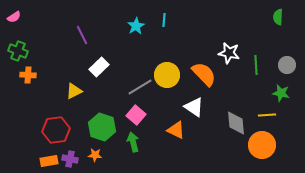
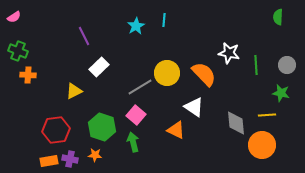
purple line: moved 2 px right, 1 px down
yellow circle: moved 2 px up
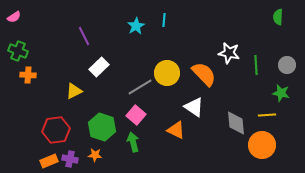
orange rectangle: rotated 12 degrees counterclockwise
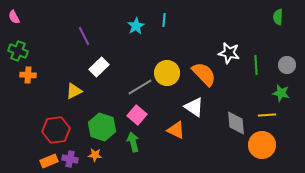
pink semicircle: rotated 96 degrees clockwise
pink square: moved 1 px right
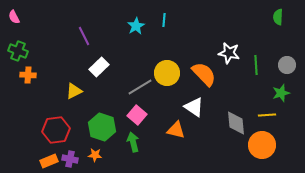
green star: rotated 30 degrees counterclockwise
orange triangle: rotated 12 degrees counterclockwise
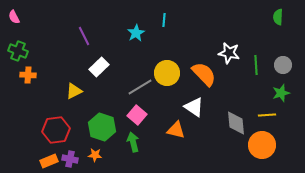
cyan star: moved 7 px down
gray circle: moved 4 px left
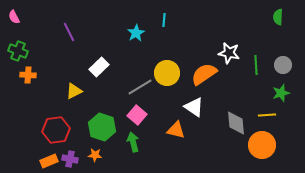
purple line: moved 15 px left, 4 px up
orange semicircle: rotated 80 degrees counterclockwise
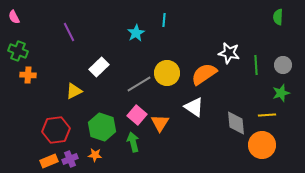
gray line: moved 1 px left, 3 px up
orange triangle: moved 16 px left, 7 px up; rotated 48 degrees clockwise
purple cross: rotated 35 degrees counterclockwise
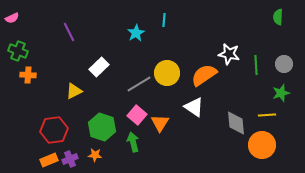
pink semicircle: moved 2 px left, 1 px down; rotated 88 degrees counterclockwise
white star: moved 1 px down
gray circle: moved 1 px right, 1 px up
orange semicircle: moved 1 px down
red hexagon: moved 2 px left
orange rectangle: moved 1 px up
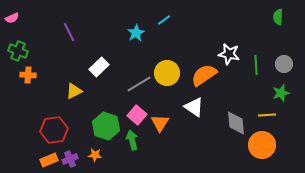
cyan line: rotated 48 degrees clockwise
green hexagon: moved 4 px right, 1 px up
green arrow: moved 1 px left, 2 px up
